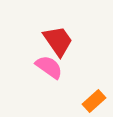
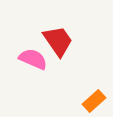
pink semicircle: moved 16 px left, 8 px up; rotated 12 degrees counterclockwise
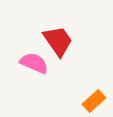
pink semicircle: moved 1 px right, 4 px down
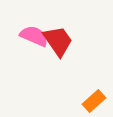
pink semicircle: moved 27 px up
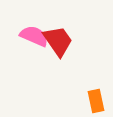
orange rectangle: moved 2 px right; rotated 60 degrees counterclockwise
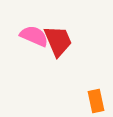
red trapezoid: rotated 12 degrees clockwise
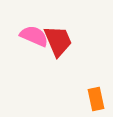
orange rectangle: moved 2 px up
